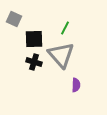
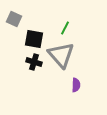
black square: rotated 12 degrees clockwise
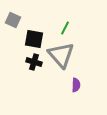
gray square: moved 1 px left, 1 px down
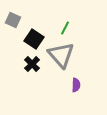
black square: rotated 24 degrees clockwise
black cross: moved 2 px left, 2 px down; rotated 28 degrees clockwise
